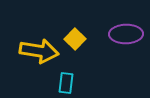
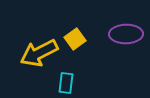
yellow square: rotated 10 degrees clockwise
yellow arrow: moved 2 px down; rotated 144 degrees clockwise
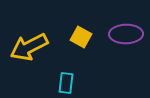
yellow square: moved 6 px right, 2 px up; rotated 25 degrees counterclockwise
yellow arrow: moved 10 px left, 6 px up
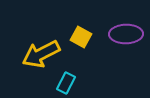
yellow arrow: moved 12 px right, 7 px down
cyan rectangle: rotated 20 degrees clockwise
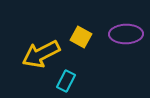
cyan rectangle: moved 2 px up
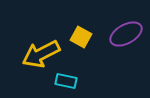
purple ellipse: rotated 28 degrees counterclockwise
cyan rectangle: rotated 75 degrees clockwise
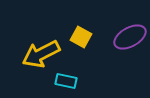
purple ellipse: moved 4 px right, 3 px down
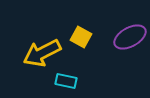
yellow arrow: moved 1 px right, 1 px up
